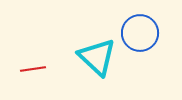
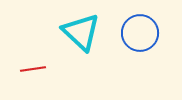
cyan triangle: moved 16 px left, 25 px up
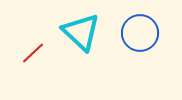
red line: moved 16 px up; rotated 35 degrees counterclockwise
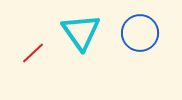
cyan triangle: rotated 12 degrees clockwise
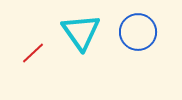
blue circle: moved 2 px left, 1 px up
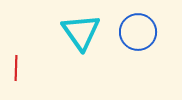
red line: moved 17 px left, 15 px down; rotated 45 degrees counterclockwise
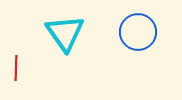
cyan triangle: moved 16 px left, 1 px down
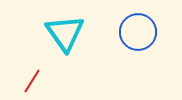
red line: moved 16 px right, 13 px down; rotated 30 degrees clockwise
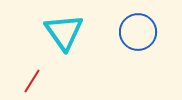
cyan triangle: moved 1 px left, 1 px up
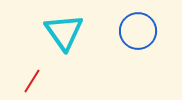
blue circle: moved 1 px up
